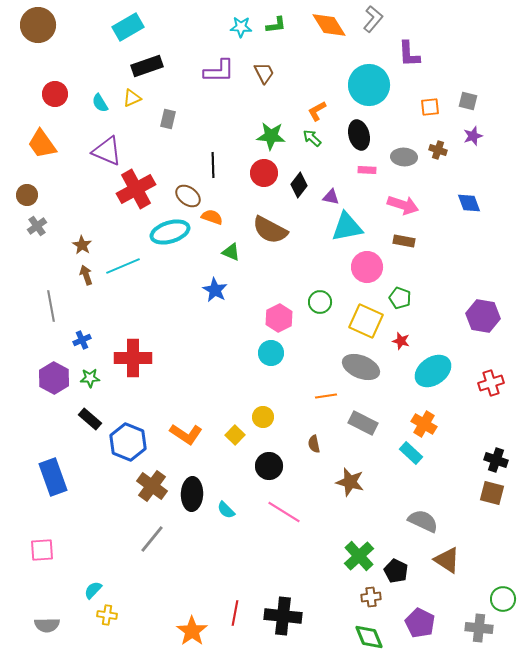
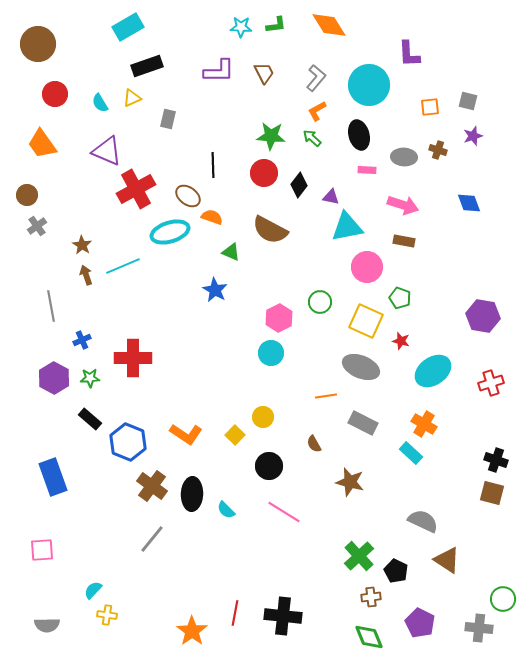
gray L-shape at (373, 19): moved 57 px left, 59 px down
brown circle at (38, 25): moved 19 px down
brown semicircle at (314, 444): rotated 18 degrees counterclockwise
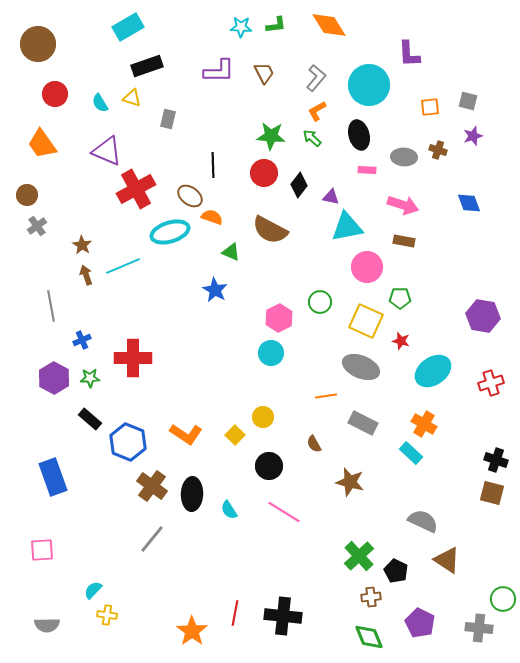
yellow triangle at (132, 98): rotated 42 degrees clockwise
brown ellipse at (188, 196): moved 2 px right
green pentagon at (400, 298): rotated 20 degrees counterclockwise
cyan semicircle at (226, 510): moved 3 px right; rotated 12 degrees clockwise
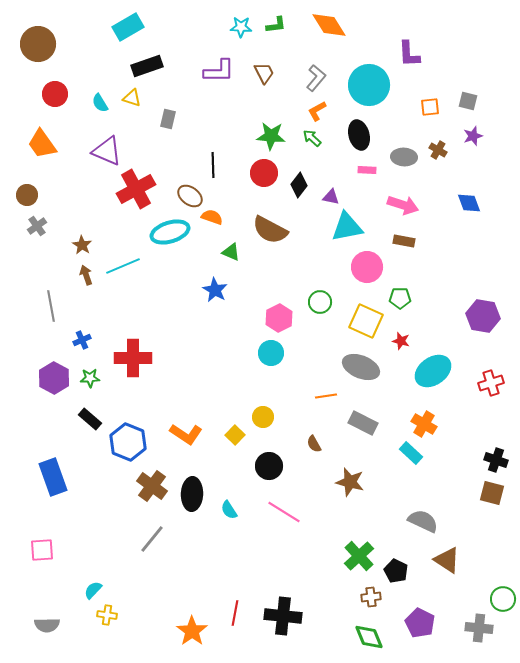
brown cross at (438, 150): rotated 12 degrees clockwise
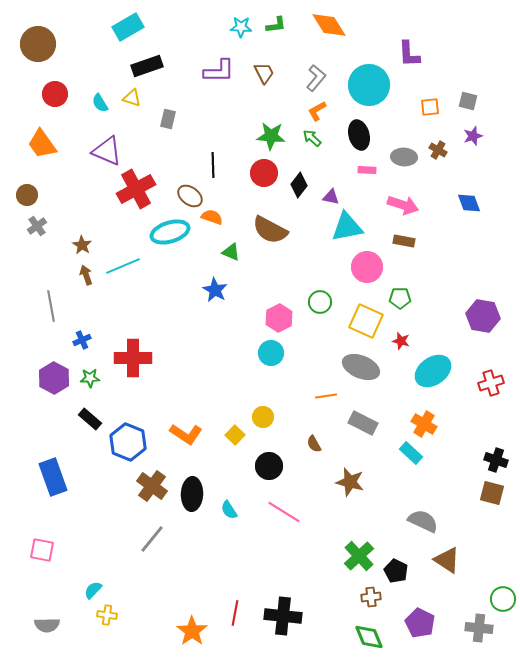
pink square at (42, 550): rotated 15 degrees clockwise
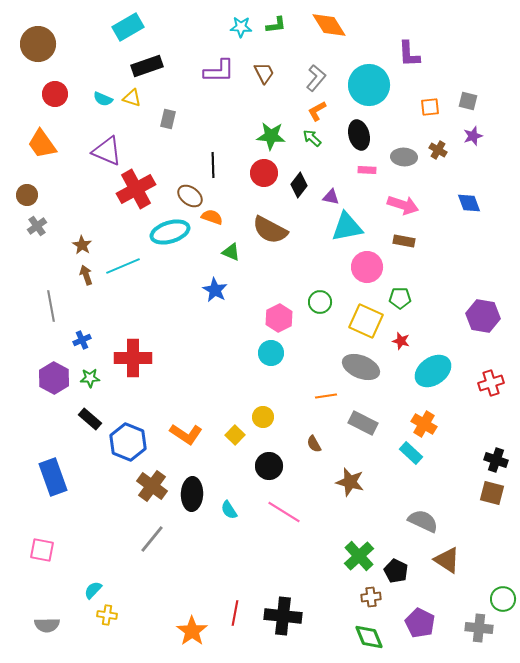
cyan semicircle at (100, 103): moved 3 px right, 4 px up; rotated 36 degrees counterclockwise
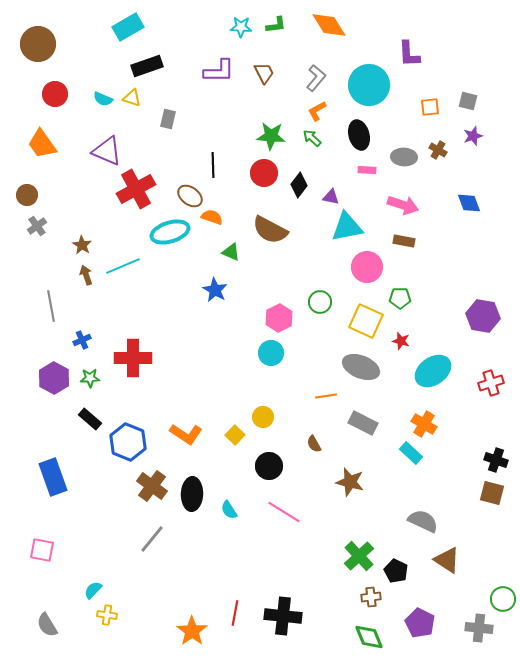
gray semicircle at (47, 625): rotated 60 degrees clockwise
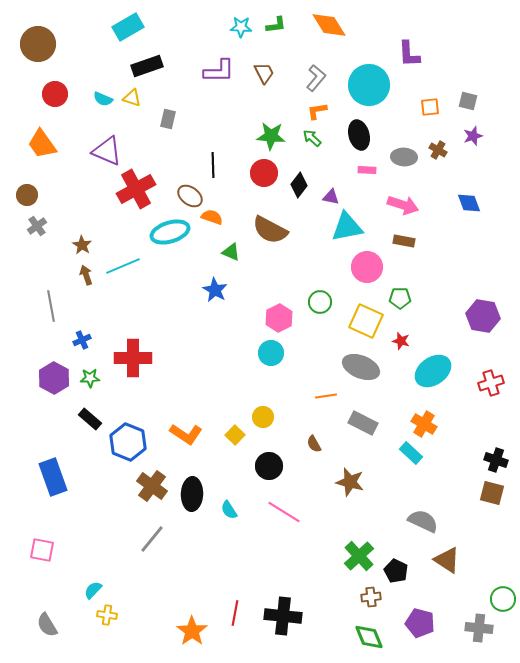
orange L-shape at (317, 111): rotated 20 degrees clockwise
purple pentagon at (420, 623): rotated 12 degrees counterclockwise
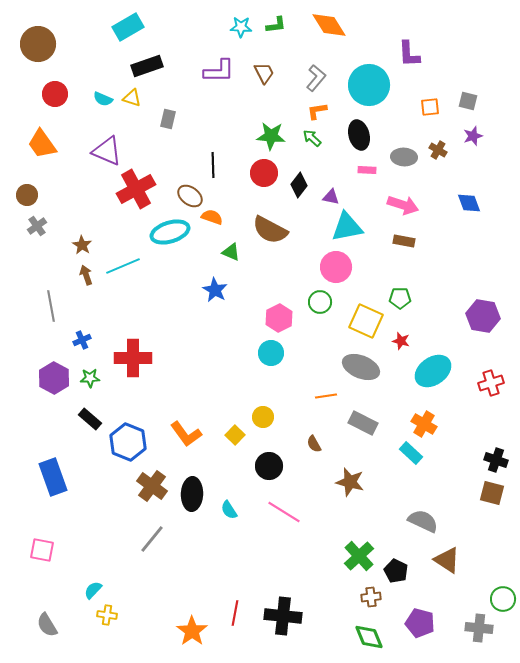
pink circle at (367, 267): moved 31 px left
orange L-shape at (186, 434): rotated 20 degrees clockwise
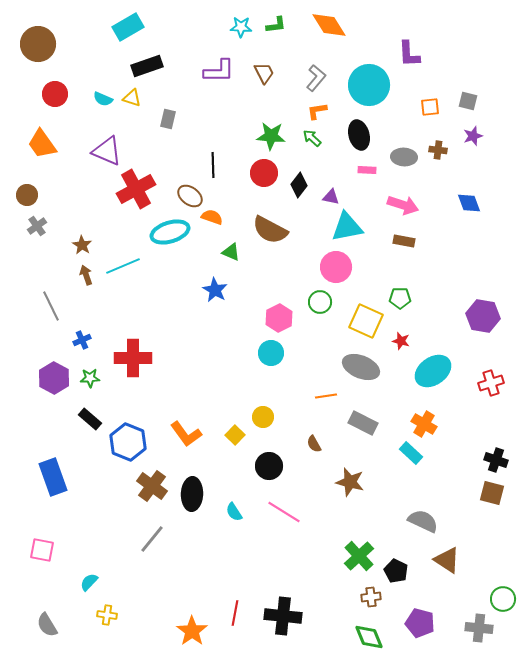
brown cross at (438, 150): rotated 24 degrees counterclockwise
gray line at (51, 306): rotated 16 degrees counterclockwise
cyan semicircle at (229, 510): moved 5 px right, 2 px down
cyan semicircle at (93, 590): moved 4 px left, 8 px up
